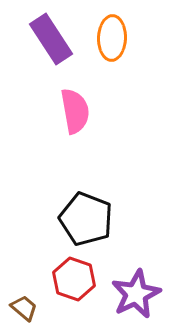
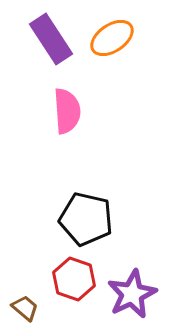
orange ellipse: rotated 54 degrees clockwise
pink semicircle: moved 8 px left; rotated 6 degrees clockwise
black pentagon: rotated 8 degrees counterclockwise
purple star: moved 4 px left
brown trapezoid: moved 1 px right
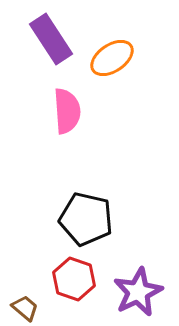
orange ellipse: moved 20 px down
purple star: moved 6 px right, 2 px up
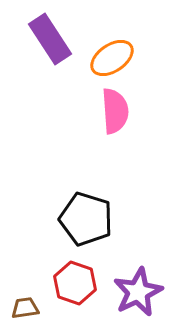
purple rectangle: moved 1 px left
pink semicircle: moved 48 px right
black pentagon: rotated 4 degrees clockwise
red hexagon: moved 1 px right, 4 px down
brown trapezoid: rotated 48 degrees counterclockwise
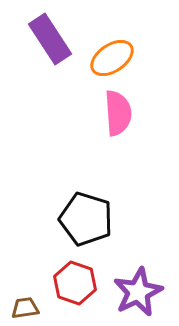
pink semicircle: moved 3 px right, 2 px down
